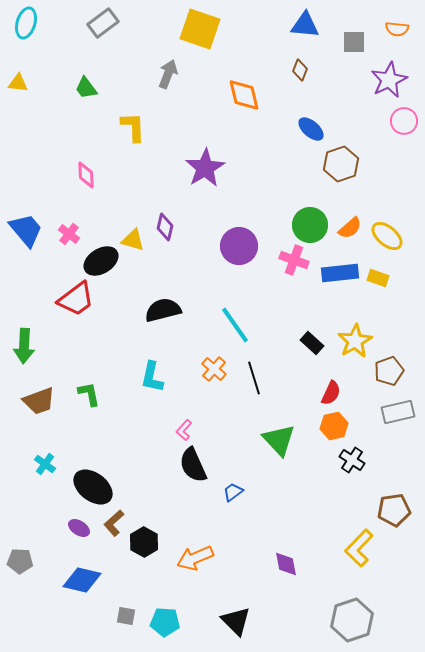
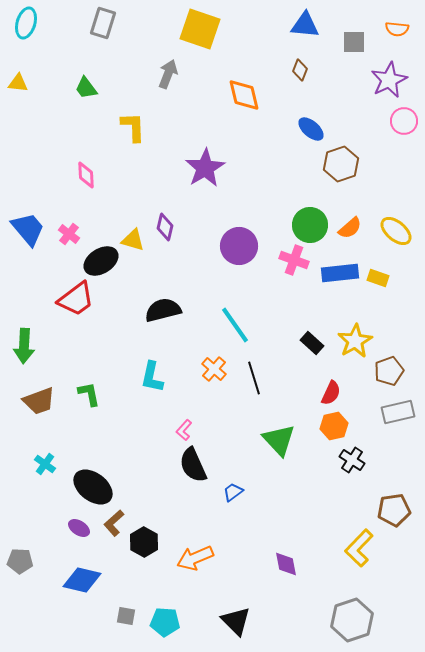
gray rectangle at (103, 23): rotated 36 degrees counterclockwise
blue trapezoid at (26, 230): moved 2 px right, 1 px up
yellow ellipse at (387, 236): moved 9 px right, 5 px up
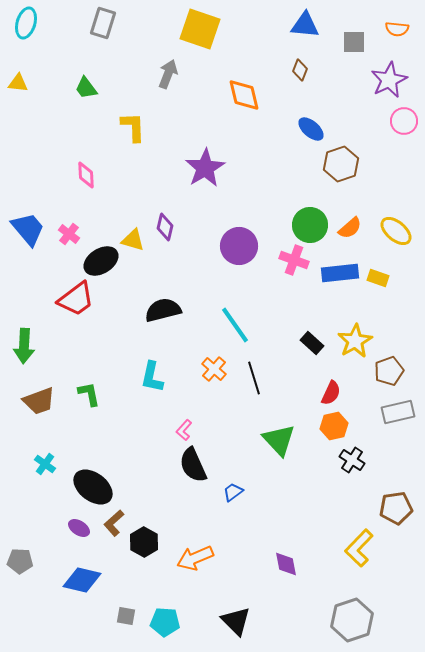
brown pentagon at (394, 510): moved 2 px right, 2 px up
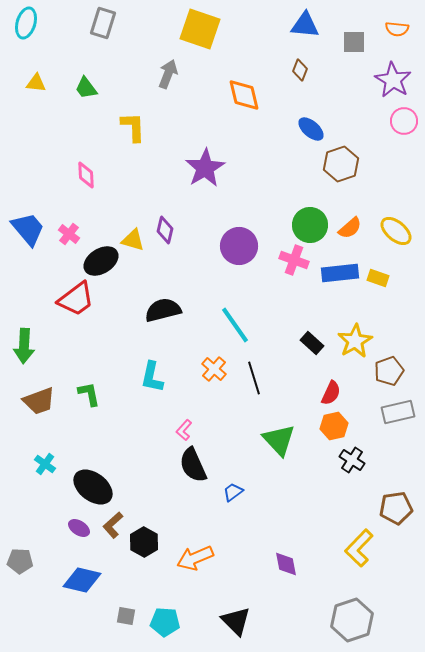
purple star at (389, 80): moved 4 px right; rotated 15 degrees counterclockwise
yellow triangle at (18, 83): moved 18 px right
purple diamond at (165, 227): moved 3 px down
brown L-shape at (114, 523): moved 1 px left, 2 px down
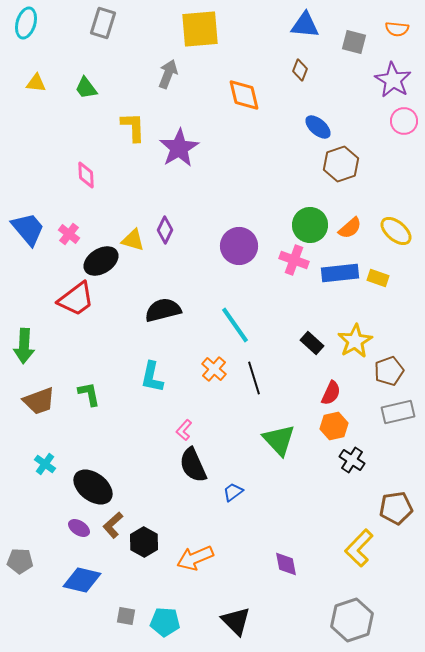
yellow square at (200, 29): rotated 24 degrees counterclockwise
gray square at (354, 42): rotated 15 degrees clockwise
blue ellipse at (311, 129): moved 7 px right, 2 px up
purple star at (205, 168): moved 26 px left, 20 px up
purple diamond at (165, 230): rotated 12 degrees clockwise
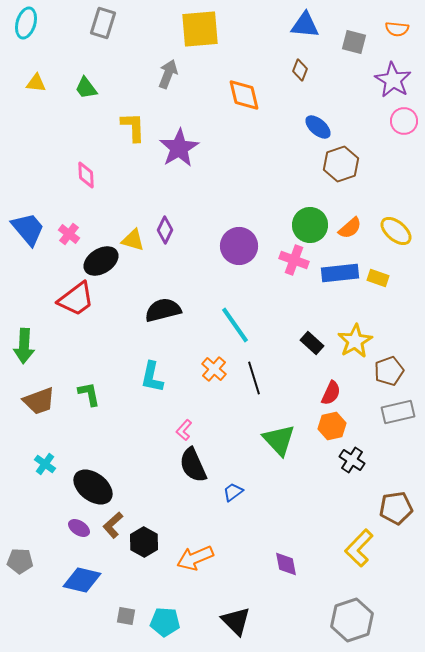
orange hexagon at (334, 426): moved 2 px left
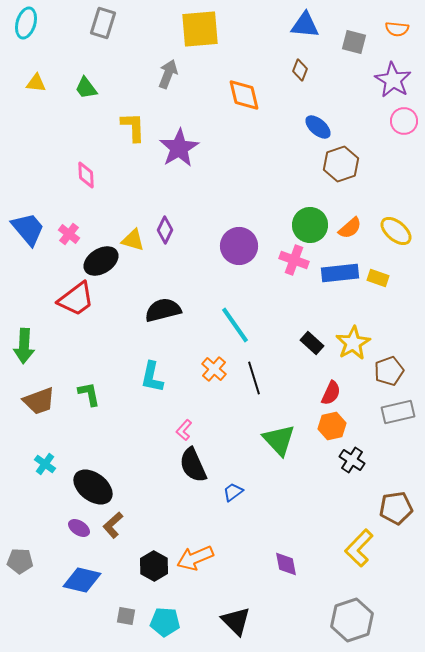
yellow star at (355, 341): moved 2 px left, 2 px down
black hexagon at (144, 542): moved 10 px right, 24 px down
